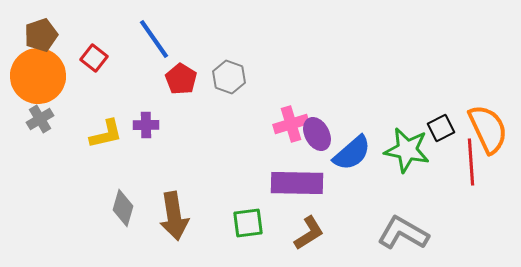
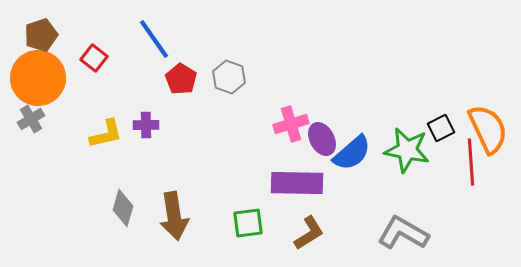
orange circle: moved 2 px down
gray cross: moved 9 px left
purple ellipse: moved 5 px right, 5 px down
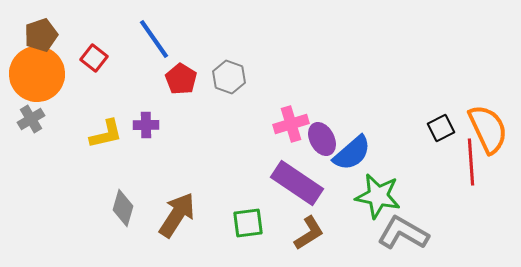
orange circle: moved 1 px left, 4 px up
green star: moved 29 px left, 46 px down
purple rectangle: rotated 33 degrees clockwise
brown arrow: moved 3 px right, 1 px up; rotated 138 degrees counterclockwise
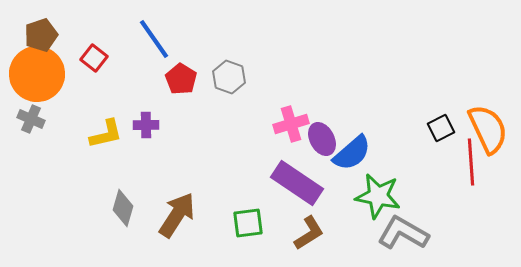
gray cross: rotated 36 degrees counterclockwise
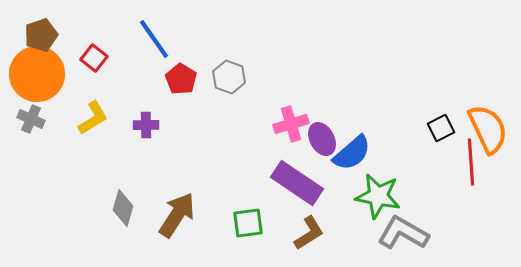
yellow L-shape: moved 13 px left, 16 px up; rotated 18 degrees counterclockwise
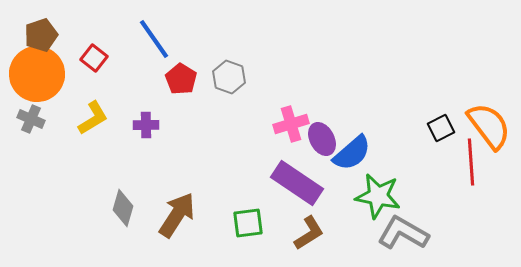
orange semicircle: moved 1 px right, 3 px up; rotated 12 degrees counterclockwise
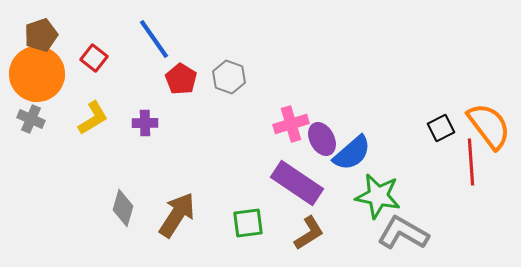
purple cross: moved 1 px left, 2 px up
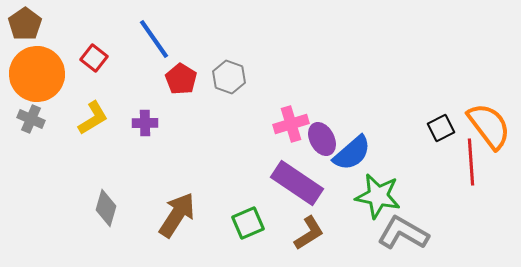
brown pentagon: moved 16 px left, 11 px up; rotated 16 degrees counterclockwise
gray diamond: moved 17 px left
green square: rotated 16 degrees counterclockwise
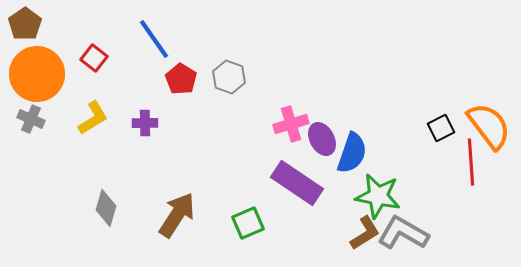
blue semicircle: rotated 30 degrees counterclockwise
brown L-shape: moved 56 px right
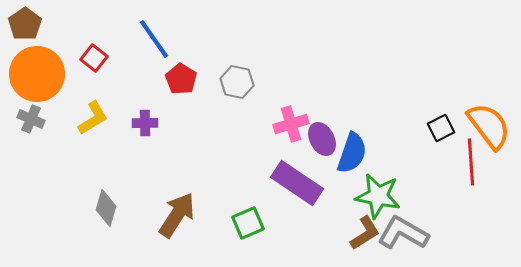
gray hexagon: moved 8 px right, 5 px down; rotated 8 degrees counterclockwise
